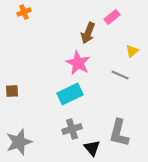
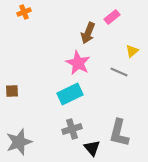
gray line: moved 1 px left, 3 px up
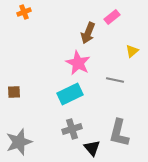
gray line: moved 4 px left, 8 px down; rotated 12 degrees counterclockwise
brown square: moved 2 px right, 1 px down
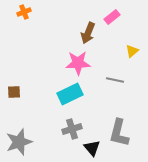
pink star: rotated 30 degrees counterclockwise
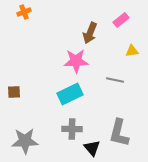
pink rectangle: moved 9 px right, 3 px down
brown arrow: moved 2 px right
yellow triangle: rotated 32 degrees clockwise
pink star: moved 2 px left, 2 px up
gray cross: rotated 18 degrees clockwise
gray star: moved 6 px right, 1 px up; rotated 16 degrees clockwise
